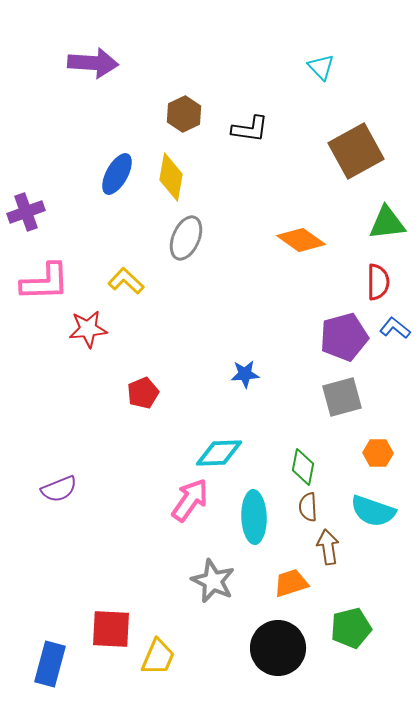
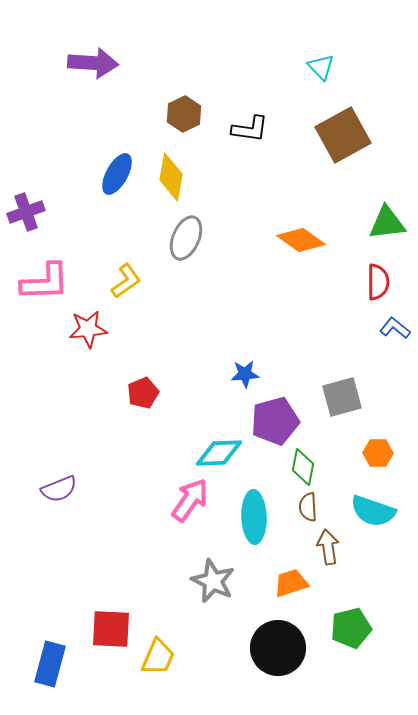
brown square: moved 13 px left, 16 px up
yellow L-shape: rotated 102 degrees clockwise
purple pentagon: moved 69 px left, 84 px down
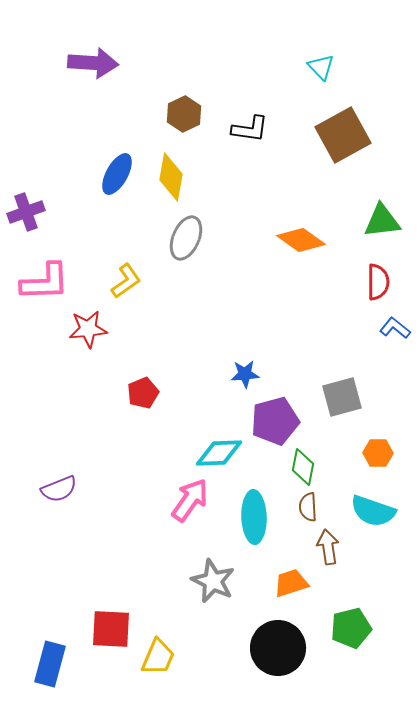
green triangle: moved 5 px left, 2 px up
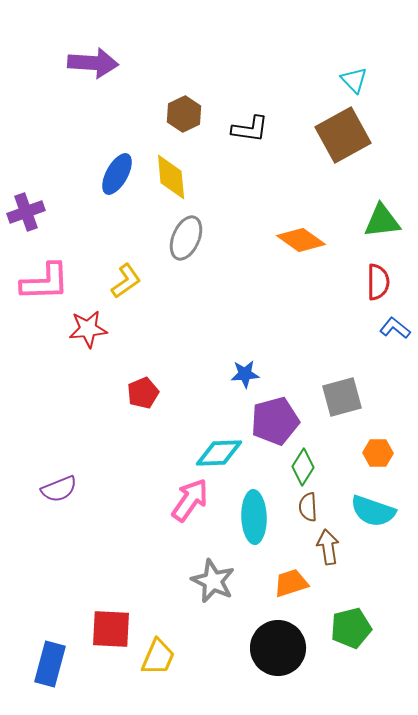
cyan triangle: moved 33 px right, 13 px down
yellow diamond: rotated 15 degrees counterclockwise
green diamond: rotated 21 degrees clockwise
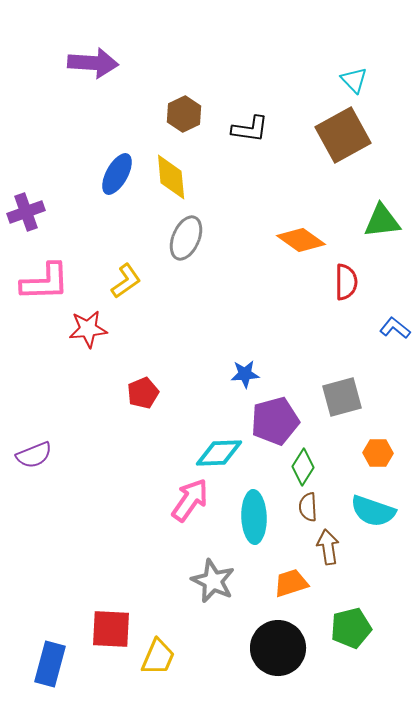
red semicircle: moved 32 px left
purple semicircle: moved 25 px left, 34 px up
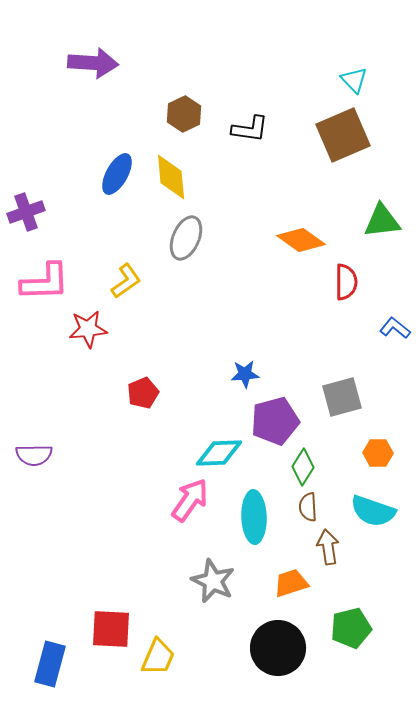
brown square: rotated 6 degrees clockwise
purple semicircle: rotated 21 degrees clockwise
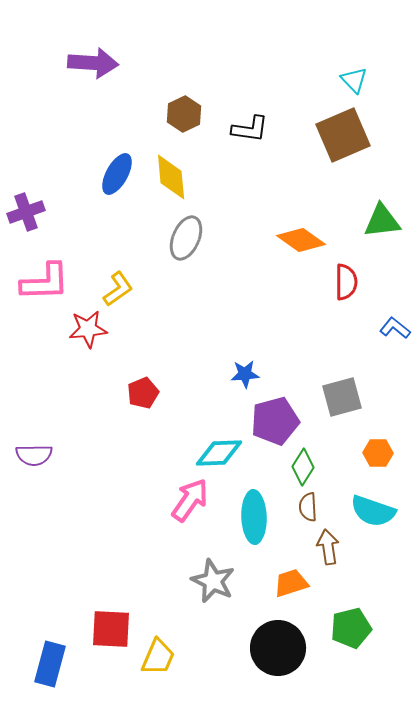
yellow L-shape: moved 8 px left, 8 px down
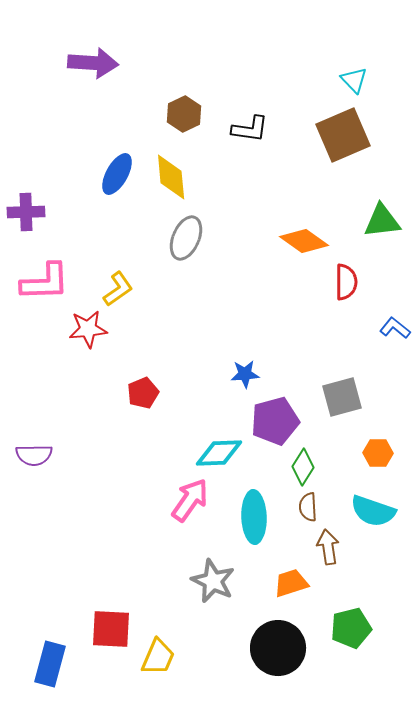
purple cross: rotated 18 degrees clockwise
orange diamond: moved 3 px right, 1 px down
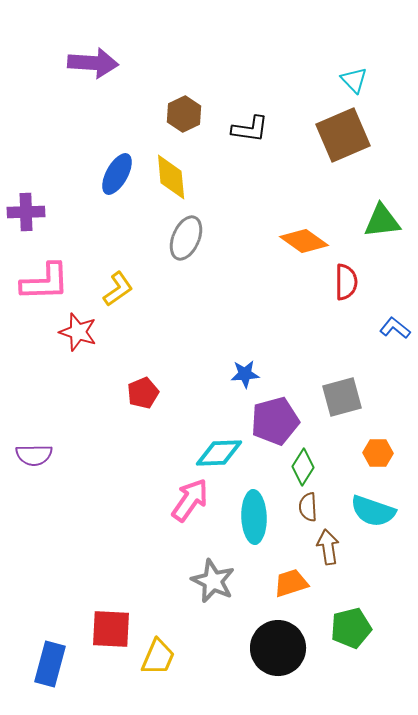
red star: moved 10 px left, 3 px down; rotated 24 degrees clockwise
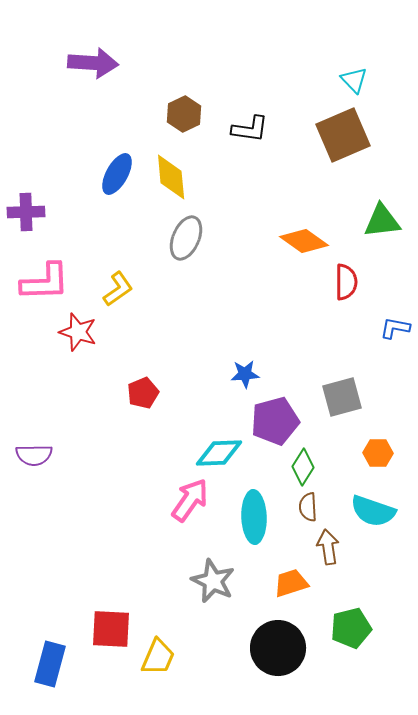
blue L-shape: rotated 28 degrees counterclockwise
